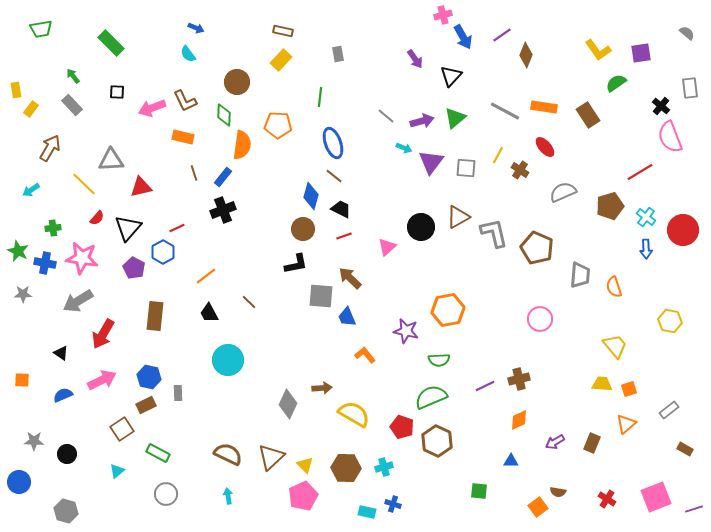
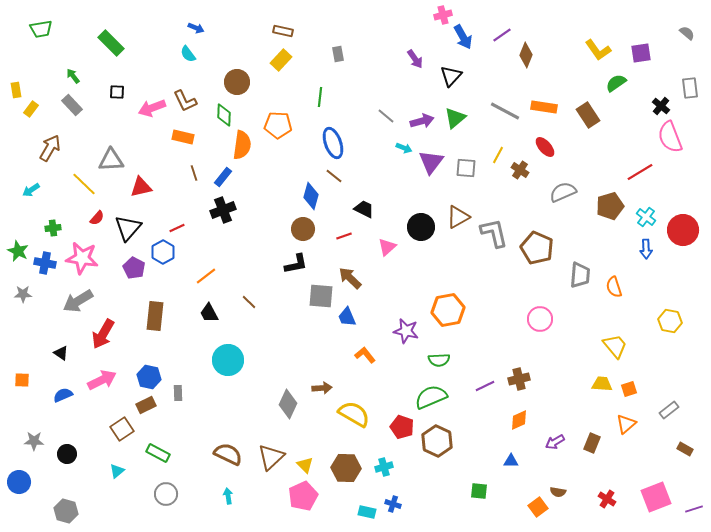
black trapezoid at (341, 209): moved 23 px right
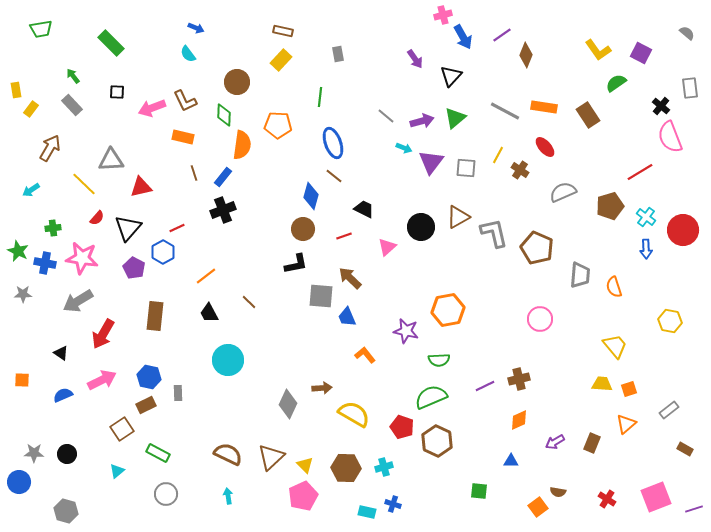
purple square at (641, 53): rotated 35 degrees clockwise
gray star at (34, 441): moved 12 px down
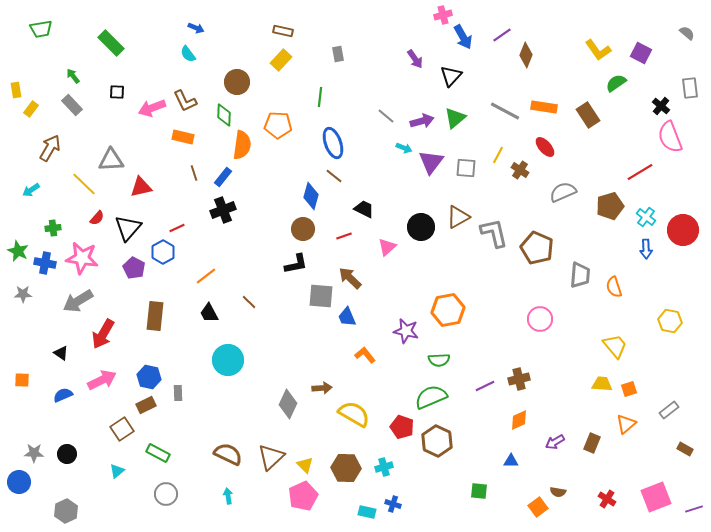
gray hexagon at (66, 511): rotated 20 degrees clockwise
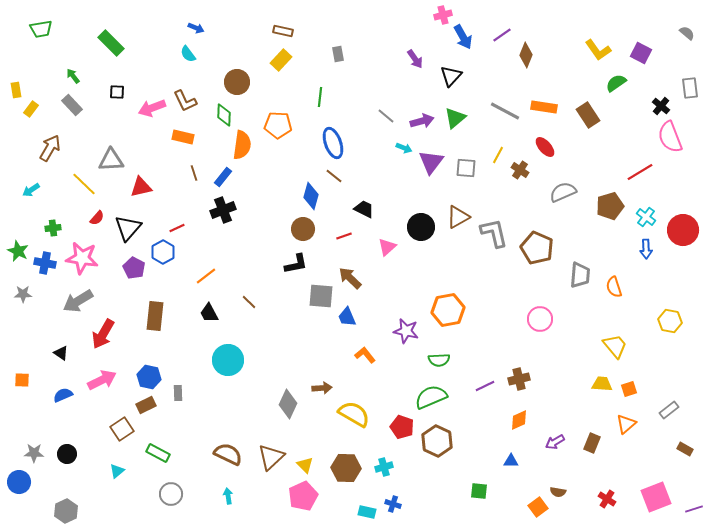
gray circle at (166, 494): moved 5 px right
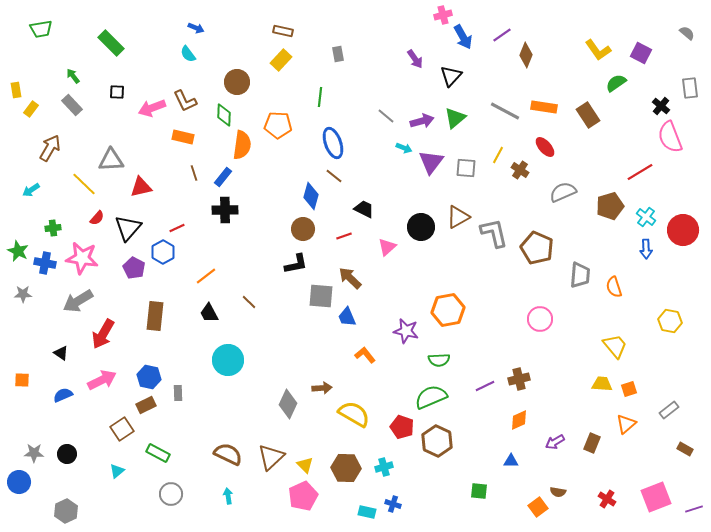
black cross at (223, 210): moved 2 px right; rotated 20 degrees clockwise
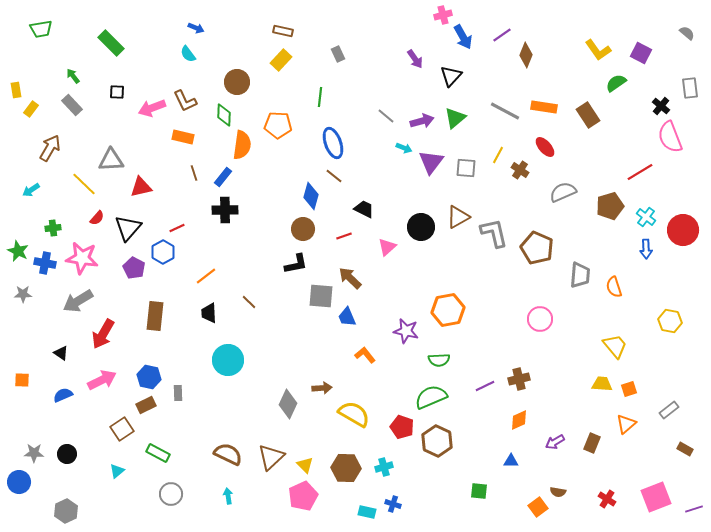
gray rectangle at (338, 54): rotated 14 degrees counterclockwise
black trapezoid at (209, 313): rotated 25 degrees clockwise
